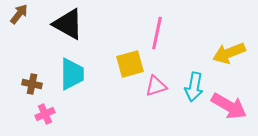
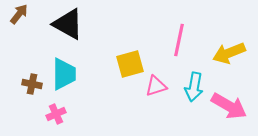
pink line: moved 22 px right, 7 px down
cyan trapezoid: moved 8 px left
pink cross: moved 11 px right
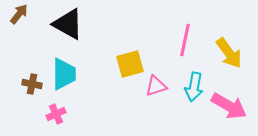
pink line: moved 6 px right
yellow arrow: rotated 104 degrees counterclockwise
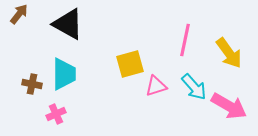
cyan arrow: rotated 52 degrees counterclockwise
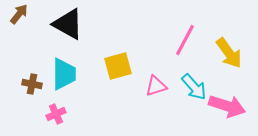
pink line: rotated 16 degrees clockwise
yellow square: moved 12 px left, 2 px down
pink arrow: moved 2 px left; rotated 12 degrees counterclockwise
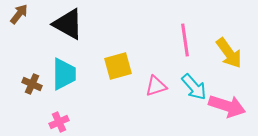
pink line: rotated 36 degrees counterclockwise
brown cross: rotated 12 degrees clockwise
pink cross: moved 3 px right, 8 px down
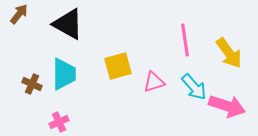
pink triangle: moved 2 px left, 4 px up
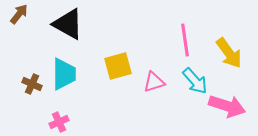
cyan arrow: moved 1 px right, 6 px up
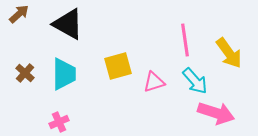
brown arrow: rotated 10 degrees clockwise
brown cross: moved 7 px left, 11 px up; rotated 18 degrees clockwise
pink arrow: moved 11 px left, 7 px down
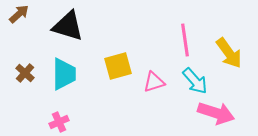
black triangle: moved 2 px down; rotated 12 degrees counterclockwise
